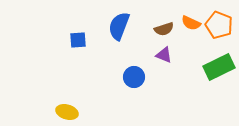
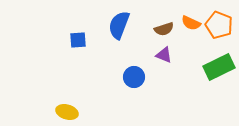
blue semicircle: moved 1 px up
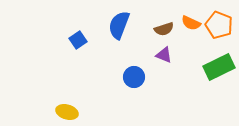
blue square: rotated 30 degrees counterclockwise
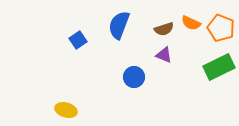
orange pentagon: moved 2 px right, 3 px down
yellow ellipse: moved 1 px left, 2 px up
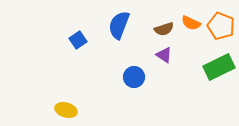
orange pentagon: moved 2 px up
purple triangle: rotated 12 degrees clockwise
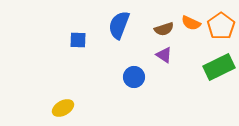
orange pentagon: rotated 16 degrees clockwise
blue square: rotated 36 degrees clockwise
yellow ellipse: moved 3 px left, 2 px up; rotated 45 degrees counterclockwise
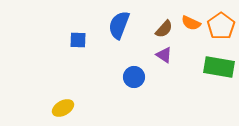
brown semicircle: rotated 30 degrees counterclockwise
green rectangle: rotated 36 degrees clockwise
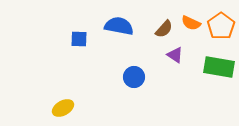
blue semicircle: moved 1 px down; rotated 80 degrees clockwise
blue square: moved 1 px right, 1 px up
purple triangle: moved 11 px right
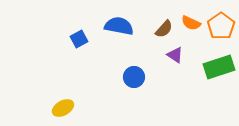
blue square: rotated 30 degrees counterclockwise
green rectangle: rotated 28 degrees counterclockwise
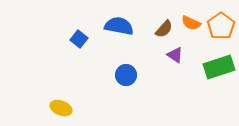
blue square: rotated 24 degrees counterclockwise
blue circle: moved 8 px left, 2 px up
yellow ellipse: moved 2 px left; rotated 50 degrees clockwise
